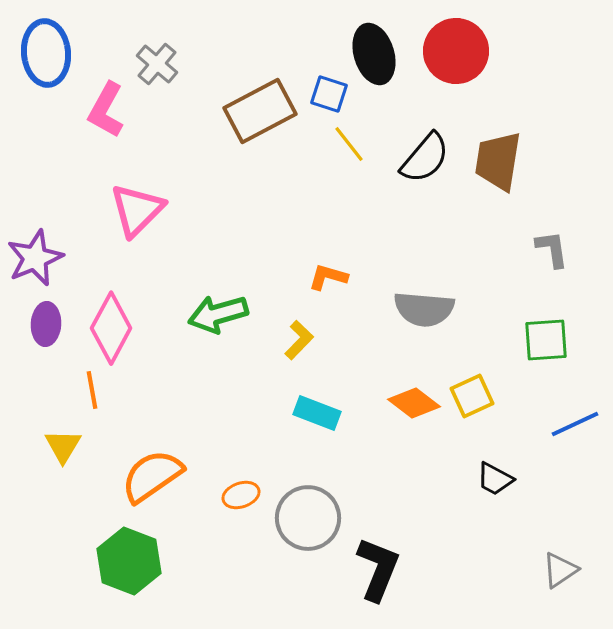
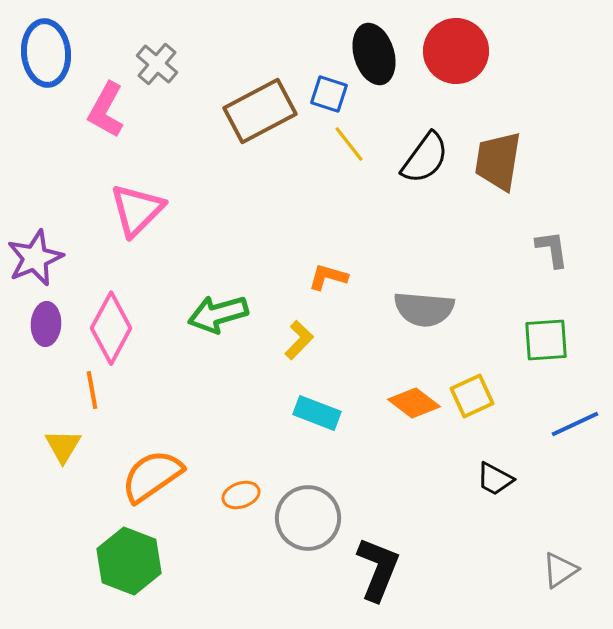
black semicircle: rotated 4 degrees counterclockwise
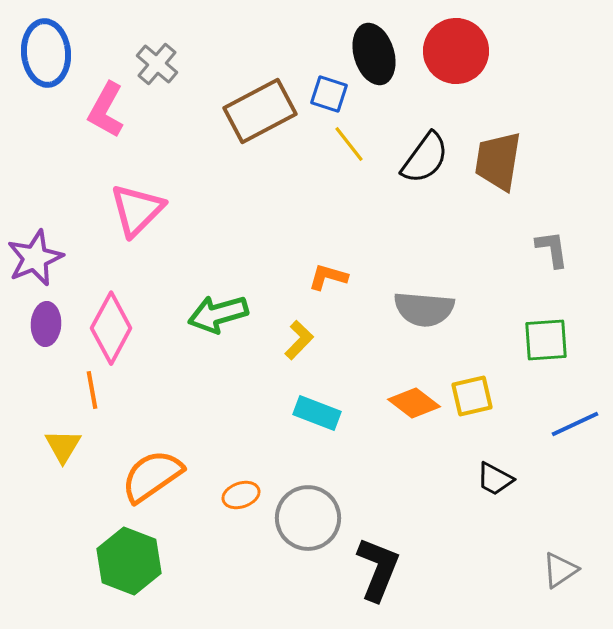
yellow square: rotated 12 degrees clockwise
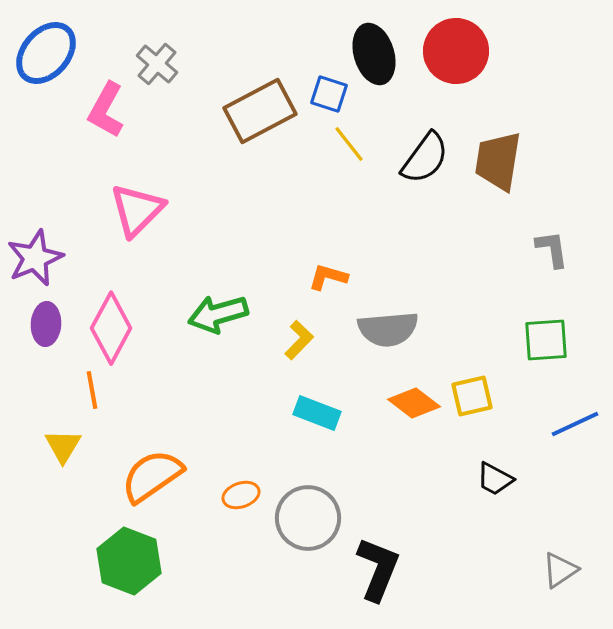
blue ellipse: rotated 46 degrees clockwise
gray semicircle: moved 36 px left, 20 px down; rotated 10 degrees counterclockwise
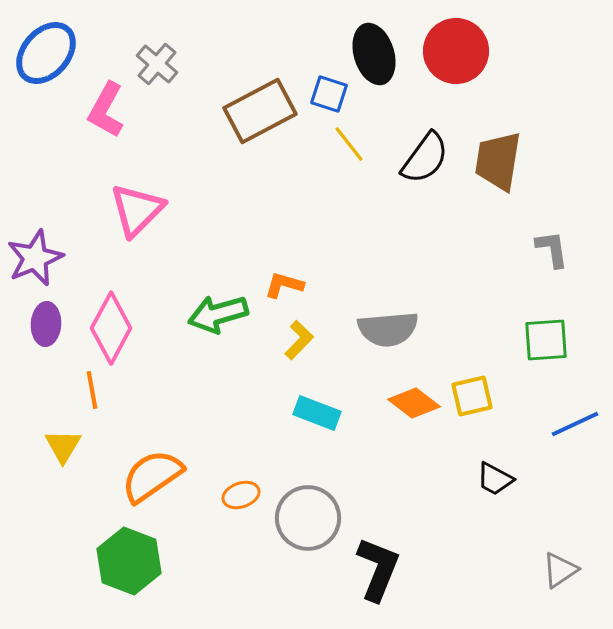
orange L-shape: moved 44 px left, 8 px down
